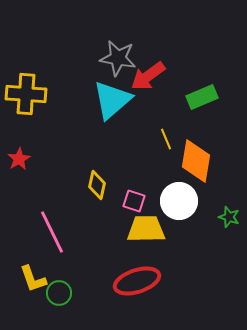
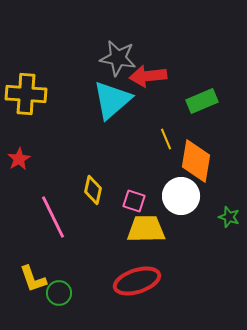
red arrow: rotated 30 degrees clockwise
green rectangle: moved 4 px down
yellow diamond: moved 4 px left, 5 px down
white circle: moved 2 px right, 5 px up
pink line: moved 1 px right, 15 px up
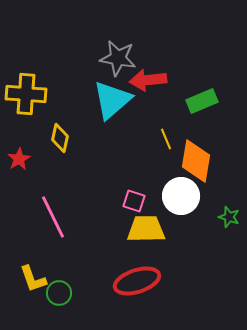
red arrow: moved 4 px down
yellow diamond: moved 33 px left, 52 px up
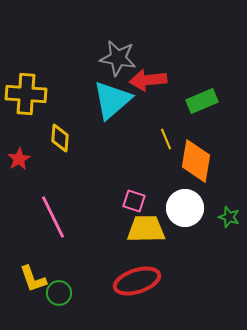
yellow diamond: rotated 8 degrees counterclockwise
white circle: moved 4 px right, 12 px down
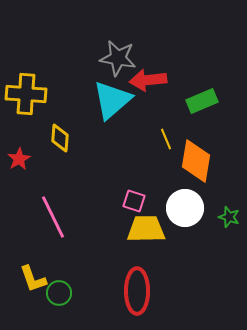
red ellipse: moved 10 px down; rotated 72 degrees counterclockwise
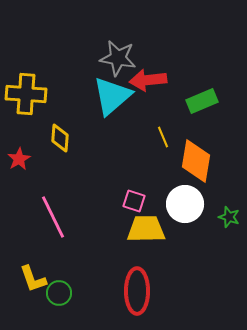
cyan triangle: moved 4 px up
yellow line: moved 3 px left, 2 px up
white circle: moved 4 px up
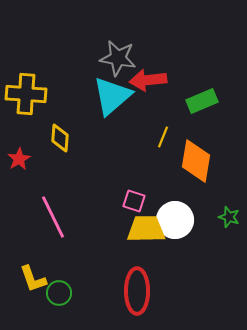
yellow line: rotated 45 degrees clockwise
white circle: moved 10 px left, 16 px down
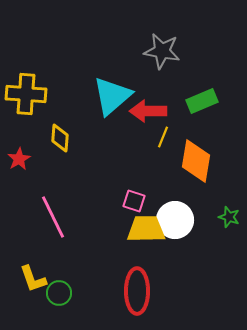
gray star: moved 44 px right, 7 px up
red arrow: moved 31 px down; rotated 6 degrees clockwise
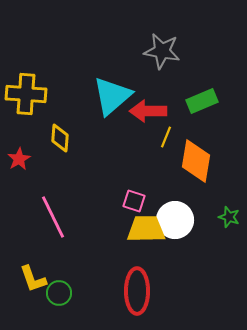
yellow line: moved 3 px right
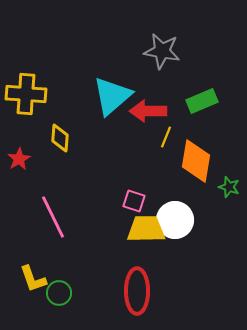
green star: moved 30 px up
